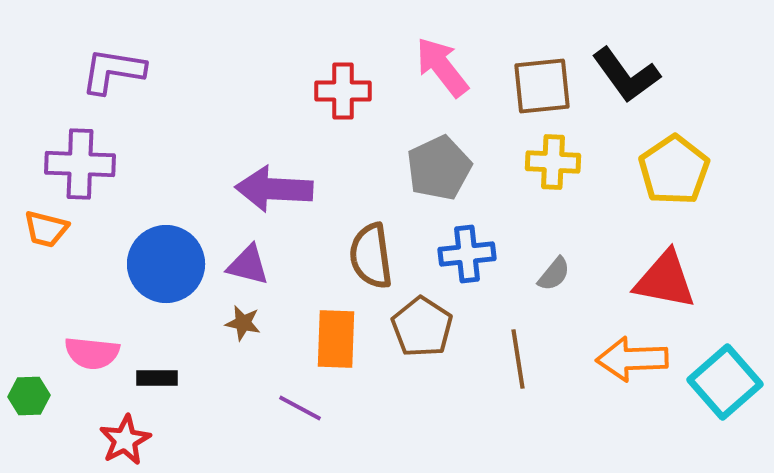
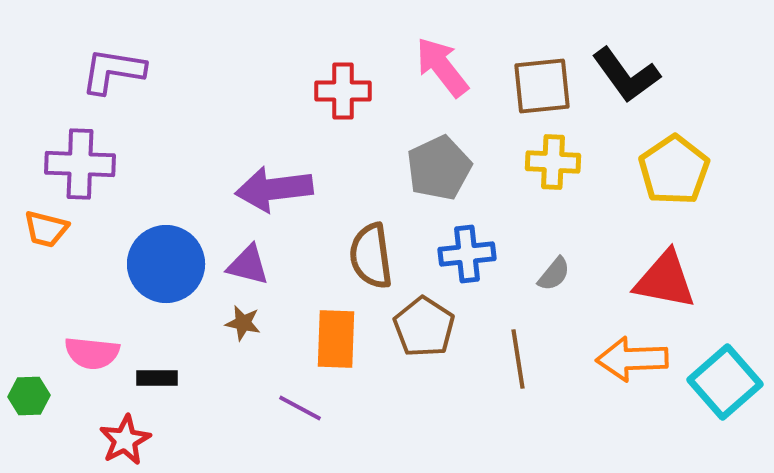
purple arrow: rotated 10 degrees counterclockwise
brown pentagon: moved 2 px right
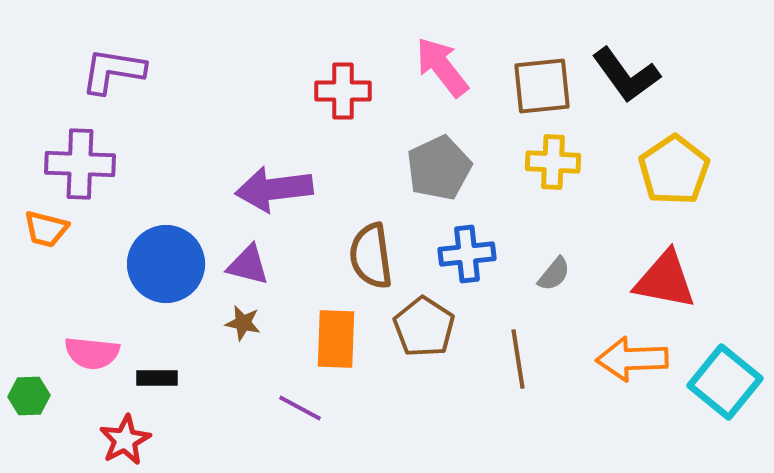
cyan square: rotated 10 degrees counterclockwise
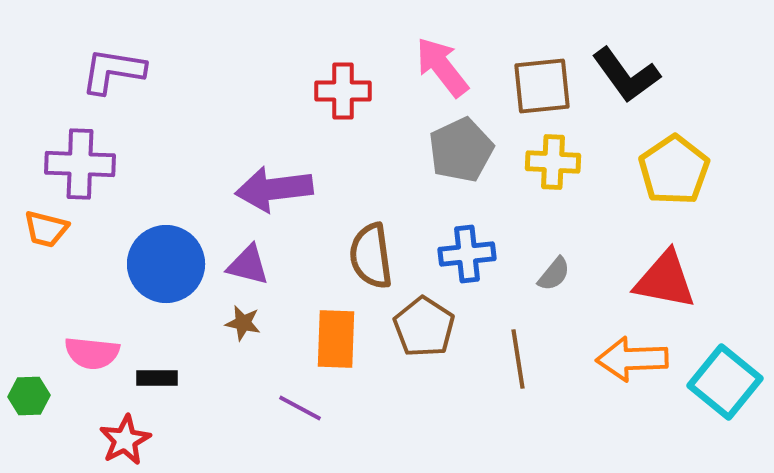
gray pentagon: moved 22 px right, 18 px up
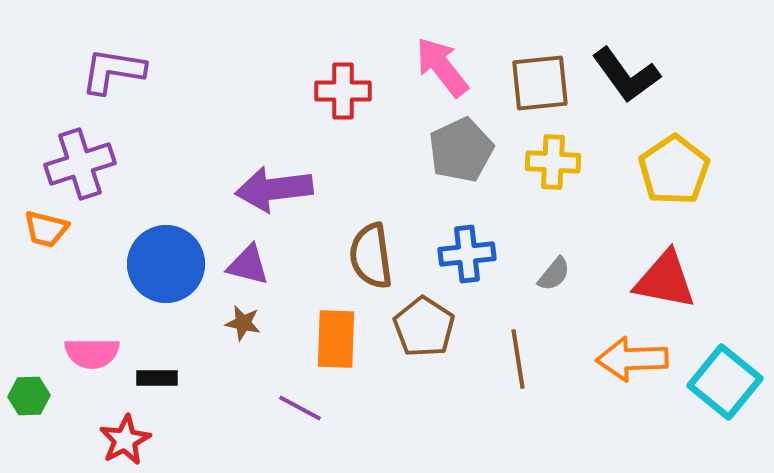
brown square: moved 2 px left, 3 px up
purple cross: rotated 20 degrees counterclockwise
pink semicircle: rotated 6 degrees counterclockwise
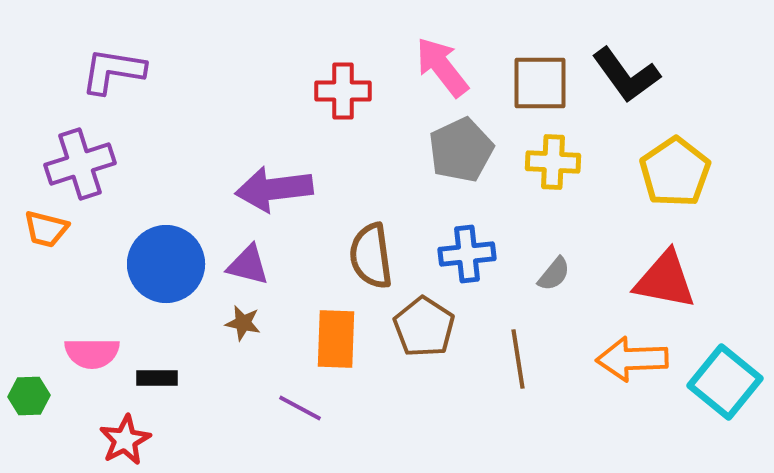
brown square: rotated 6 degrees clockwise
yellow pentagon: moved 1 px right, 2 px down
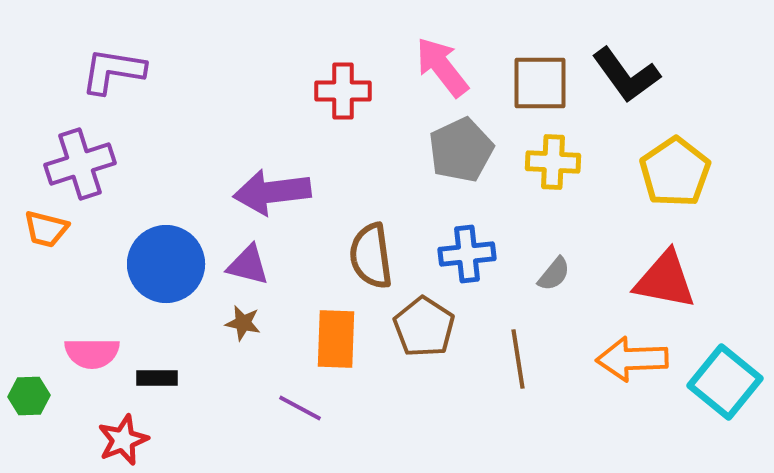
purple arrow: moved 2 px left, 3 px down
red star: moved 2 px left; rotated 6 degrees clockwise
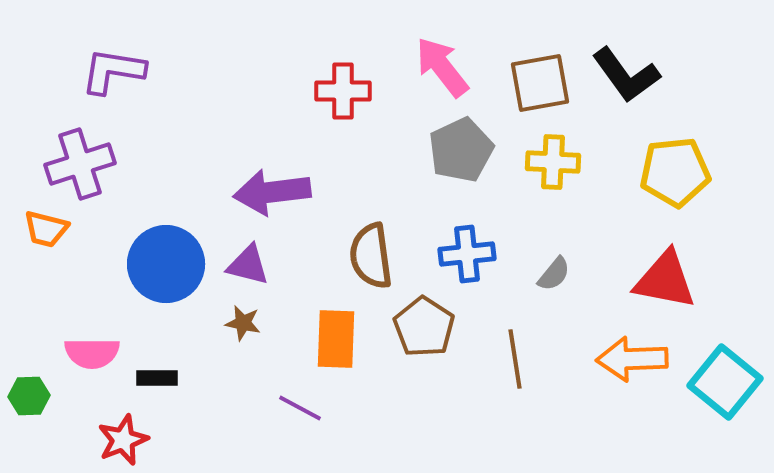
brown square: rotated 10 degrees counterclockwise
yellow pentagon: rotated 28 degrees clockwise
brown line: moved 3 px left
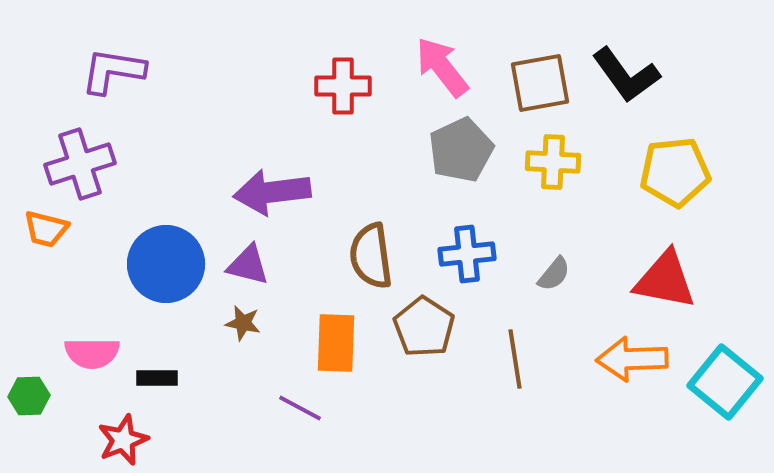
red cross: moved 5 px up
orange rectangle: moved 4 px down
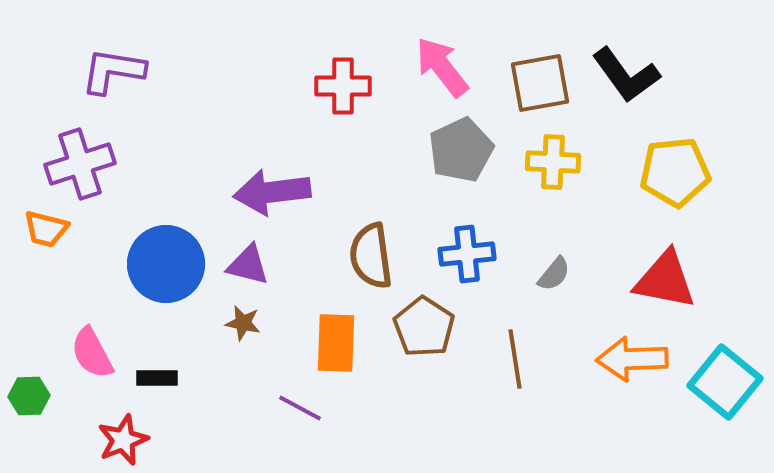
pink semicircle: rotated 62 degrees clockwise
